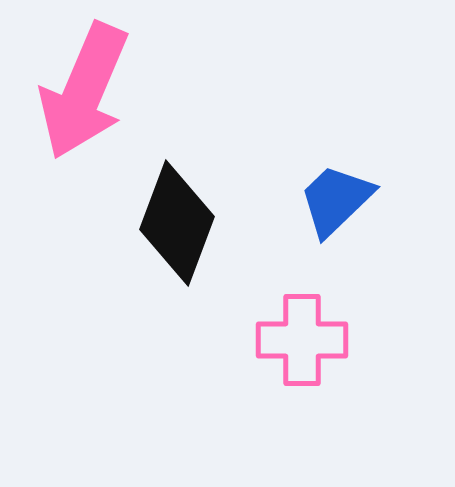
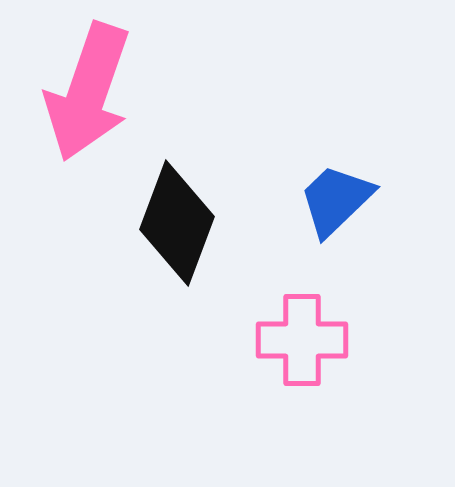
pink arrow: moved 4 px right, 1 px down; rotated 4 degrees counterclockwise
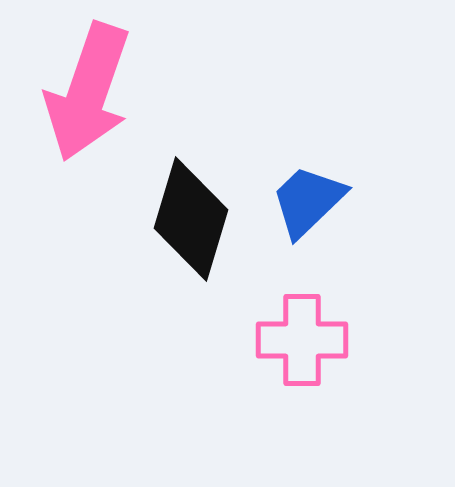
blue trapezoid: moved 28 px left, 1 px down
black diamond: moved 14 px right, 4 px up; rotated 4 degrees counterclockwise
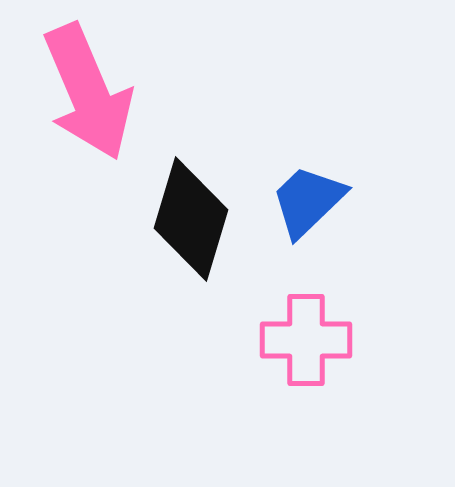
pink arrow: rotated 42 degrees counterclockwise
pink cross: moved 4 px right
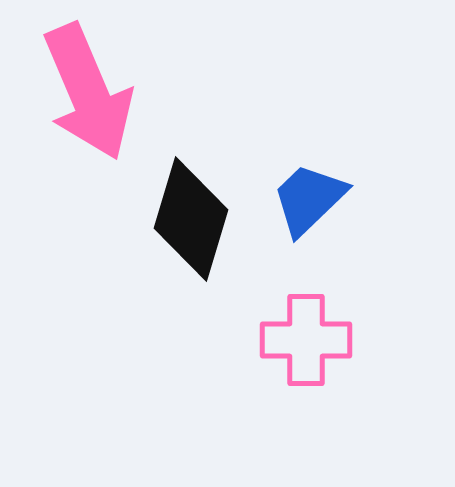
blue trapezoid: moved 1 px right, 2 px up
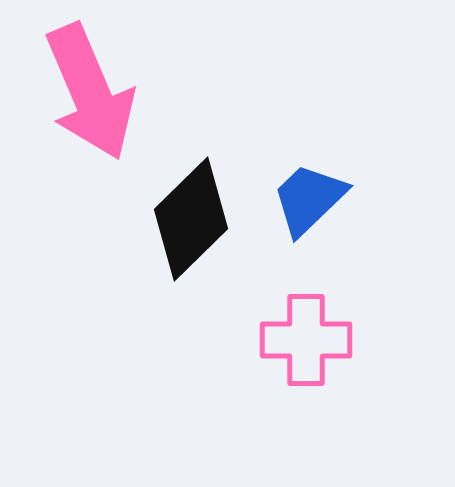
pink arrow: moved 2 px right
black diamond: rotated 29 degrees clockwise
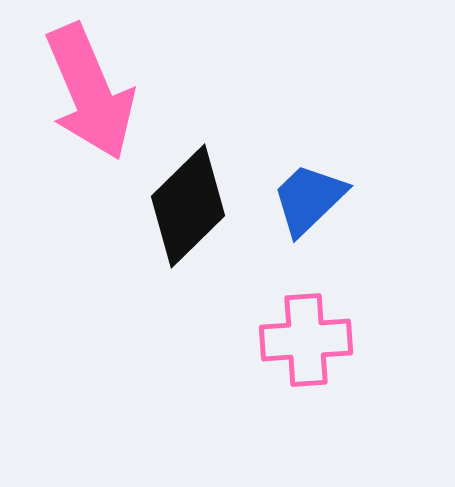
black diamond: moved 3 px left, 13 px up
pink cross: rotated 4 degrees counterclockwise
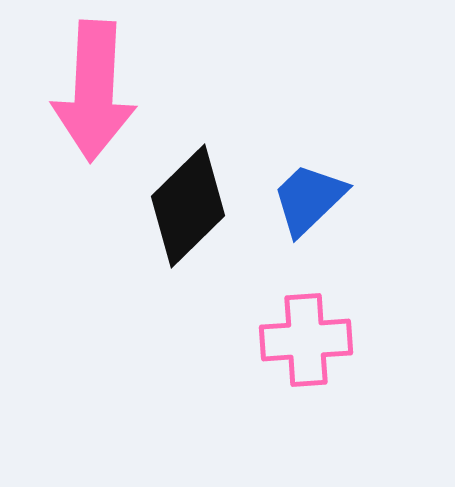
pink arrow: moved 4 px right, 1 px up; rotated 26 degrees clockwise
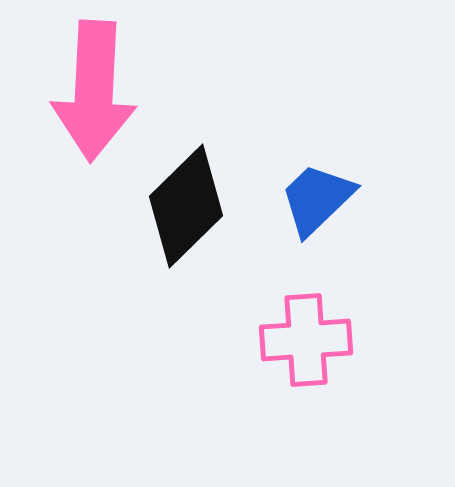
blue trapezoid: moved 8 px right
black diamond: moved 2 px left
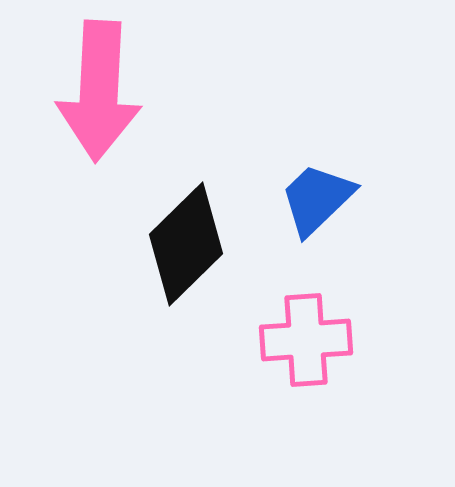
pink arrow: moved 5 px right
black diamond: moved 38 px down
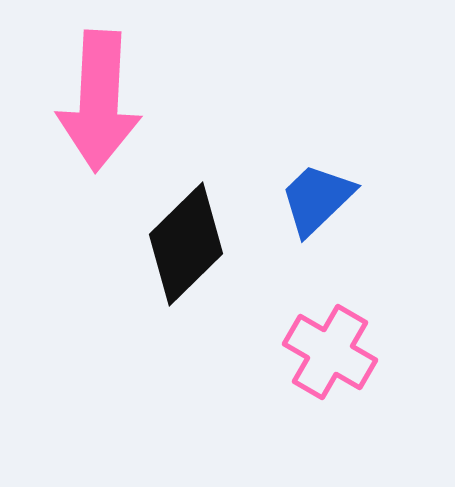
pink arrow: moved 10 px down
pink cross: moved 24 px right, 12 px down; rotated 34 degrees clockwise
